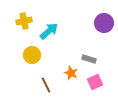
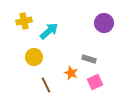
yellow circle: moved 2 px right, 2 px down
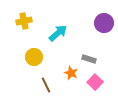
cyan arrow: moved 9 px right, 2 px down
pink square: rotated 21 degrees counterclockwise
